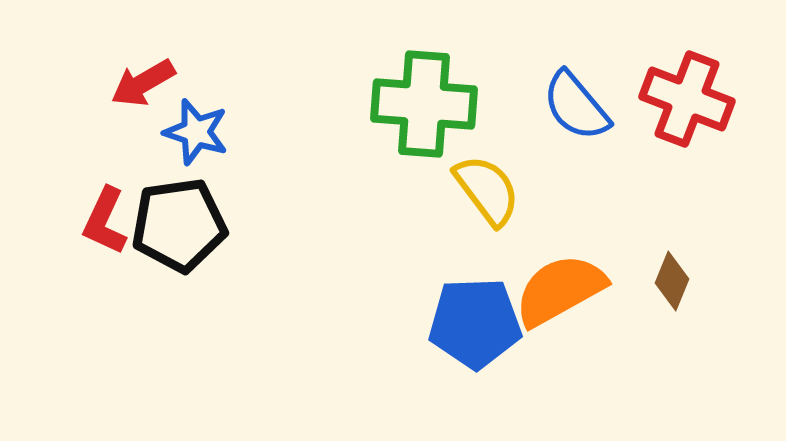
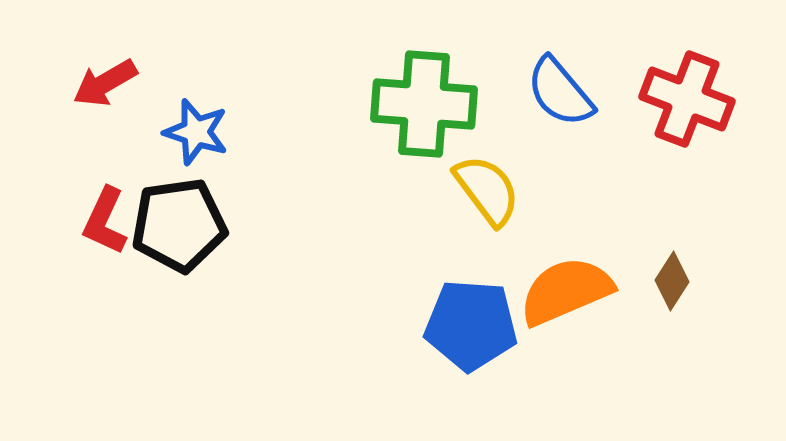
red arrow: moved 38 px left
blue semicircle: moved 16 px left, 14 px up
brown diamond: rotated 10 degrees clockwise
orange semicircle: moved 6 px right, 1 px down; rotated 6 degrees clockwise
blue pentagon: moved 4 px left, 2 px down; rotated 6 degrees clockwise
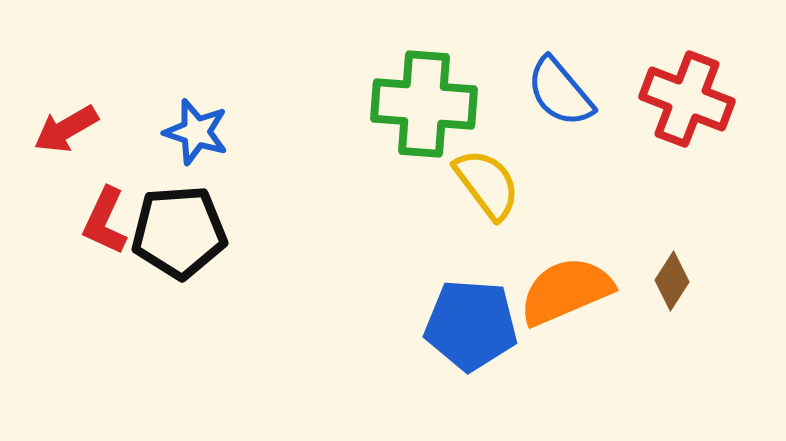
red arrow: moved 39 px left, 46 px down
yellow semicircle: moved 6 px up
black pentagon: moved 7 px down; rotated 4 degrees clockwise
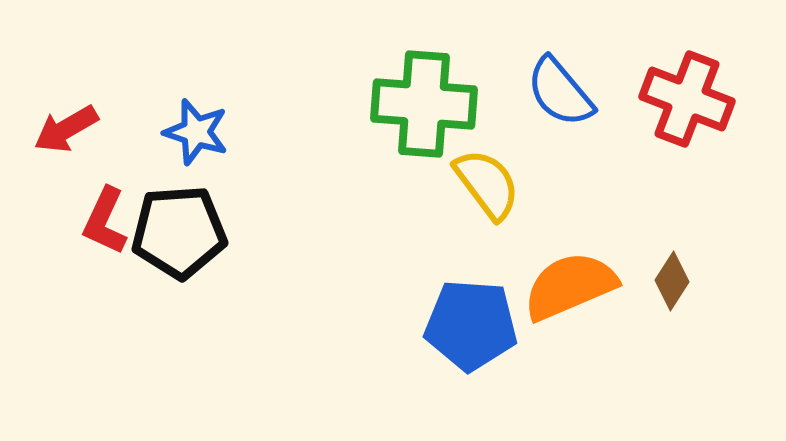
orange semicircle: moved 4 px right, 5 px up
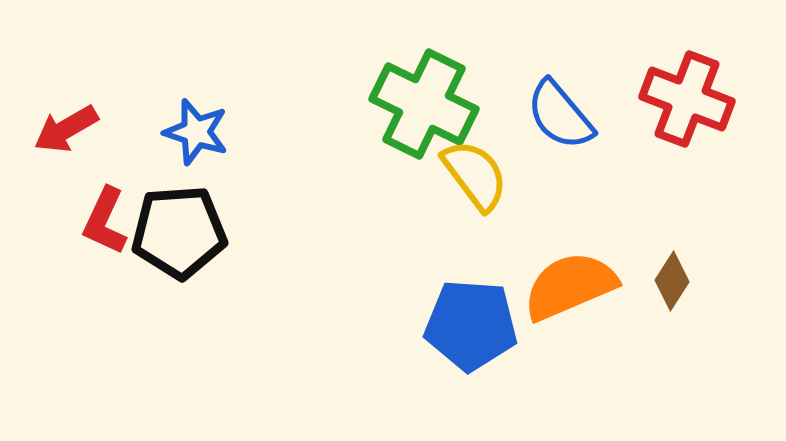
blue semicircle: moved 23 px down
green cross: rotated 22 degrees clockwise
yellow semicircle: moved 12 px left, 9 px up
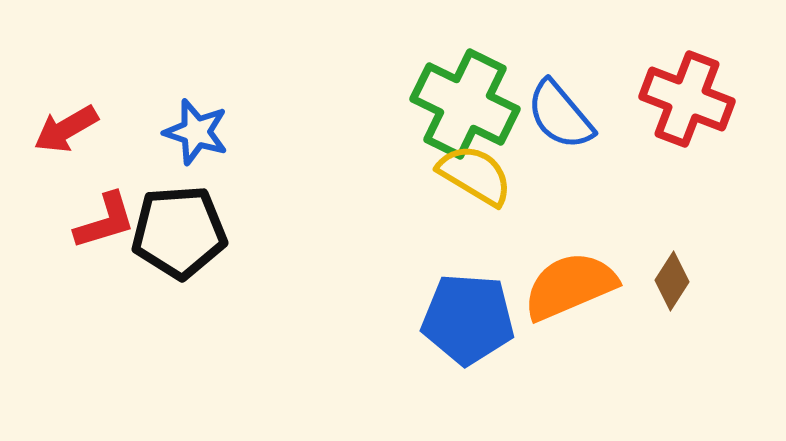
green cross: moved 41 px right
yellow semicircle: rotated 22 degrees counterclockwise
red L-shape: rotated 132 degrees counterclockwise
blue pentagon: moved 3 px left, 6 px up
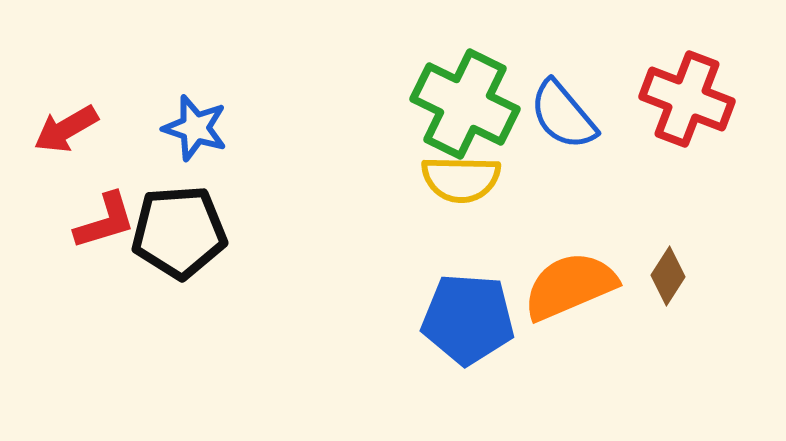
blue semicircle: moved 3 px right
blue star: moved 1 px left, 4 px up
yellow semicircle: moved 14 px left, 4 px down; rotated 150 degrees clockwise
brown diamond: moved 4 px left, 5 px up
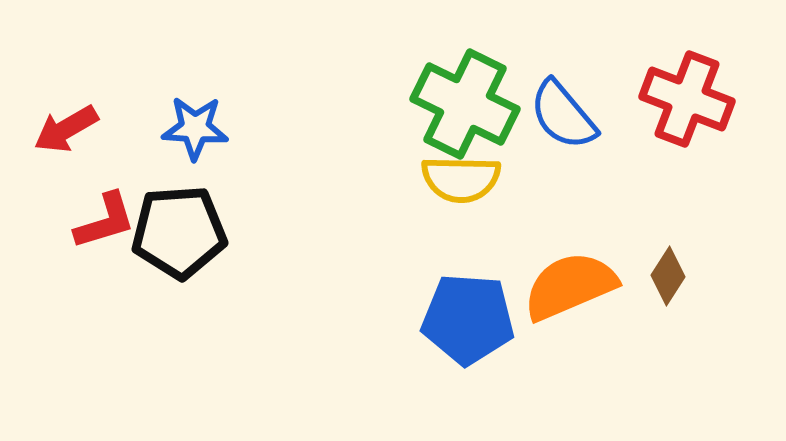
blue star: rotated 14 degrees counterclockwise
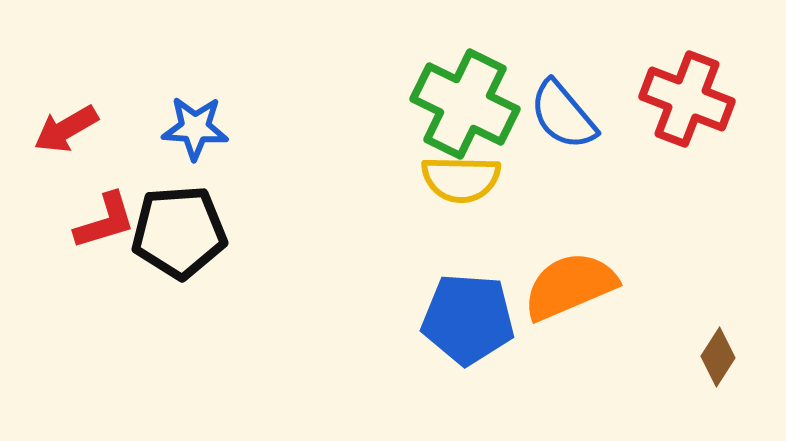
brown diamond: moved 50 px right, 81 px down
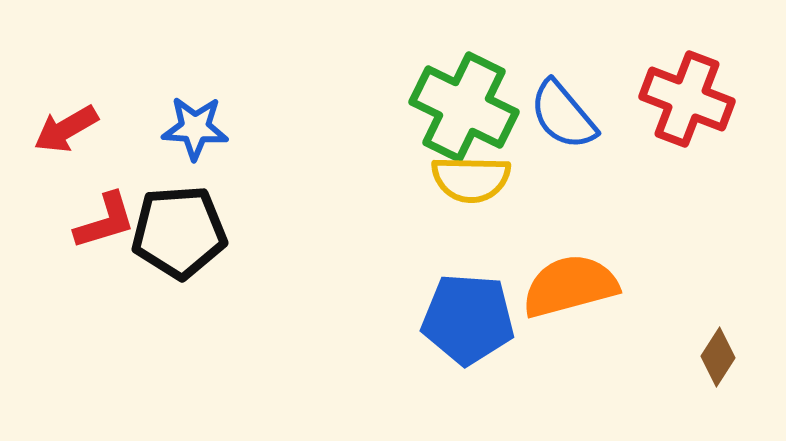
green cross: moved 1 px left, 3 px down
yellow semicircle: moved 10 px right
orange semicircle: rotated 8 degrees clockwise
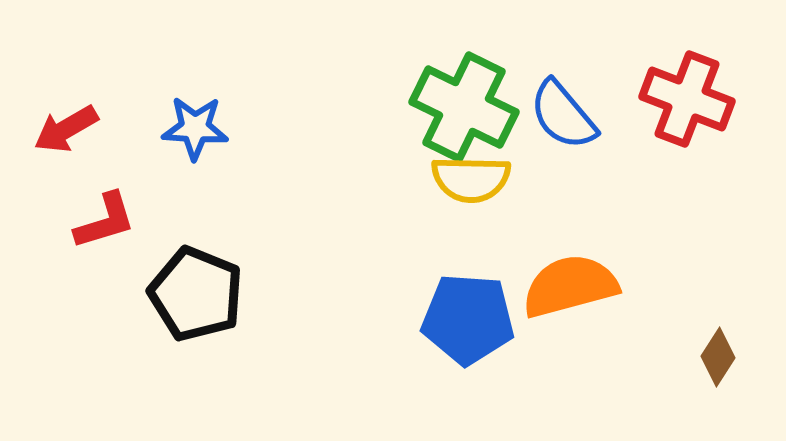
black pentagon: moved 17 px right, 62 px down; rotated 26 degrees clockwise
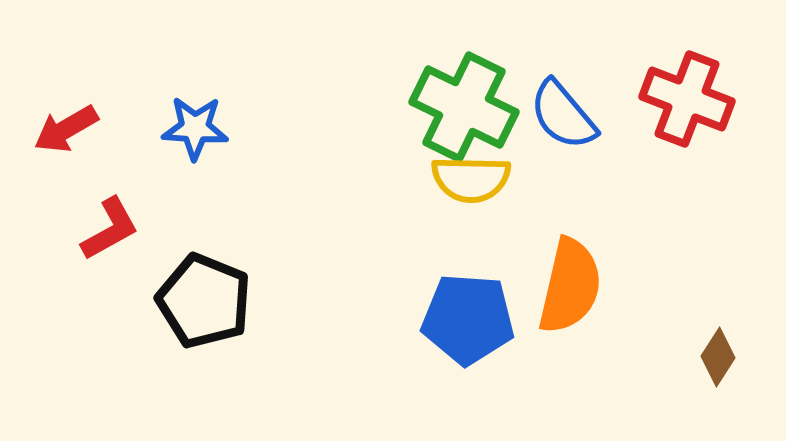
red L-shape: moved 5 px right, 8 px down; rotated 12 degrees counterclockwise
orange semicircle: rotated 118 degrees clockwise
black pentagon: moved 8 px right, 7 px down
